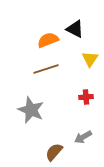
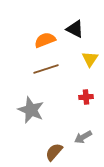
orange semicircle: moved 3 px left
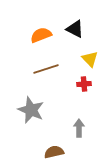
orange semicircle: moved 4 px left, 5 px up
yellow triangle: rotated 18 degrees counterclockwise
red cross: moved 2 px left, 13 px up
gray arrow: moved 4 px left, 9 px up; rotated 120 degrees clockwise
brown semicircle: rotated 36 degrees clockwise
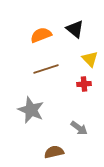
black triangle: rotated 12 degrees clockwise
gray arrow: rotated 126 degrees clockwise
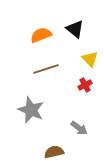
red cross: moved 1 px right, 1 px down; rotated 24 degrees counterclockwise
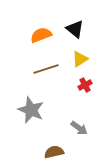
yellow triangle: moved 10 px left; rotated 42 degrees clockwise
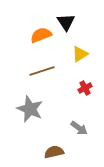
black triangle: moved 9 px left, 7 px up; rotated 18 degrees clockwise
yellow triangle: moved 5 px up
brown line: moved 4 px left, 2 px down
red cross: moved 3 px down
gray star: moved 1 px left, 1 px up
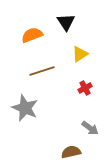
orange semicircle: moved 9 px left
gray star: moved 5 px left, 1 px up
gray arrow: moved 11 px right
brown semicircle: moved 17 px right
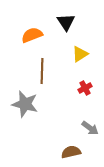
brown line: rotated 70 degrees counterclockwise
gray star: moved 4 px up; rotated 8 degrees counterclockwise
